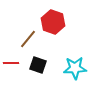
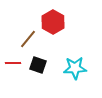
red hexagon: rotated 10 degrees clockwise
red line: moved 2 px right
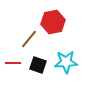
red hexagon: rotated 20 degrees clockwise
brown line: moved 1 px right
cyan star: moved 9 px left, 6 px up
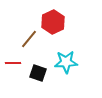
red hexagon: rotated 15 degrees counterclockwise
black square: moved 8 px down
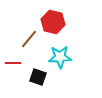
red hexagon: rotated 20 degrees counterclockwise
cyan star: moved 6 px left, 5 px up
black square: moved 4 px down
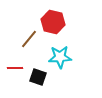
red line: moved 2 px right, 5 px down
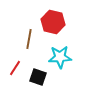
brown line: rotated 30 degrees counterclockwise
red line: rotated 56 degrees counterclockwise
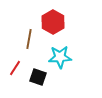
red hexagon: rotated 15 degrees clockwise
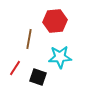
red hexagon: moved 2 px right, 1 px up; rotated 25 degrees clockwise
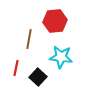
cyan star: moved 1 px right; rotated 10 degrees clockwise
red line: moved 1 px right; rotated 21 degrees counterclockwise
black square: rotated 24 degrees clockwise
